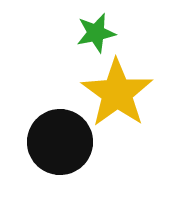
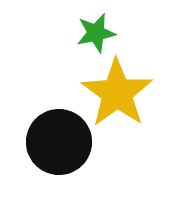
black circle: moved 1 px left
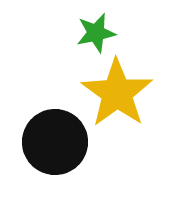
black circle: moved 4 px left
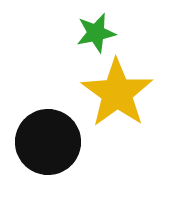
black circle: moved 7 px left
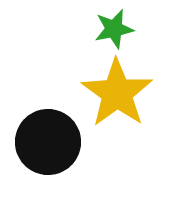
green star: moved 18 px right, 4 px up
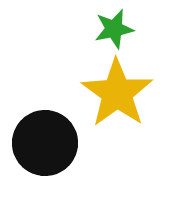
black circle: moved 3 px left, 1 px down
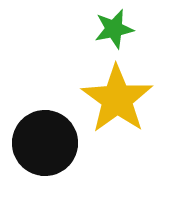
yellow star: moved 6 px down
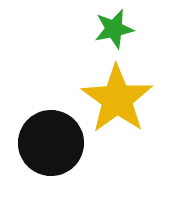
black circle: moved 6 px right
